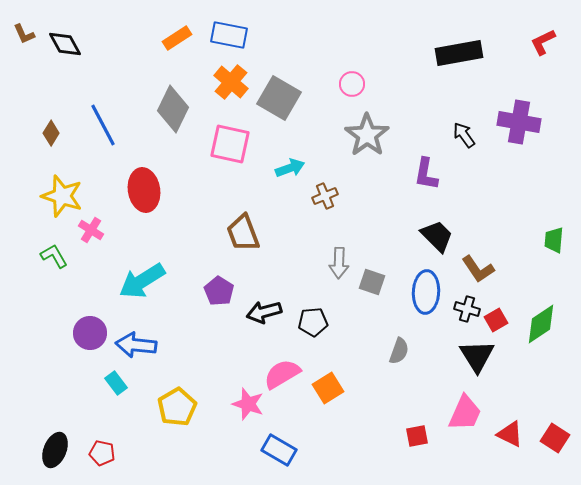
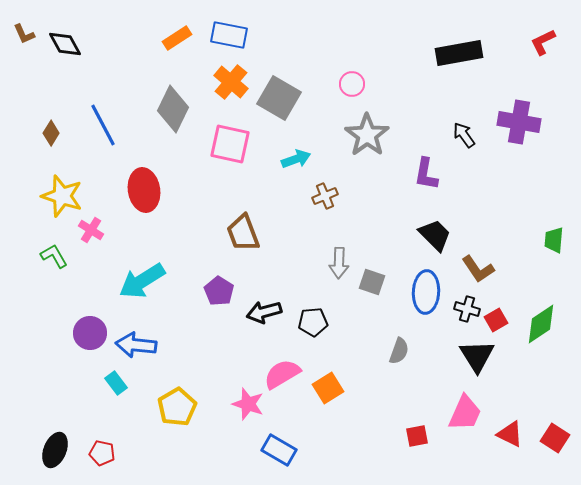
cyan arrow at (290, 168): moved 6 px right, 9 px up
black trapezoid at (437, 236): moved 2 px left, 1 px up
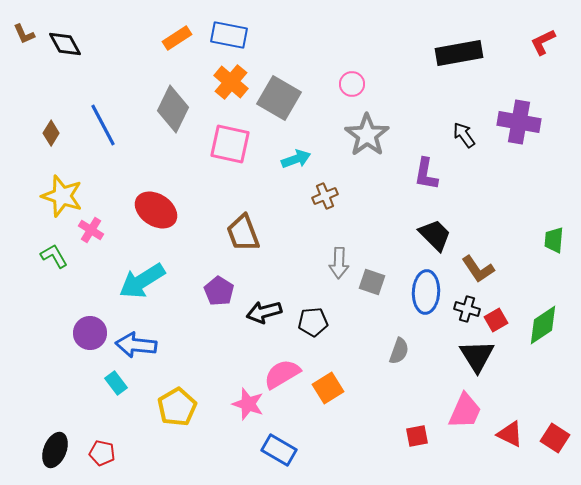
red ellipse at (144, 190): moved 12 px right, 20 px down; rotated 48 degrees counterclockwise
green diamond at (541, 324): moved 2 px right, 1 px down
pink trapezoid at (465, 413): moved 2 px up
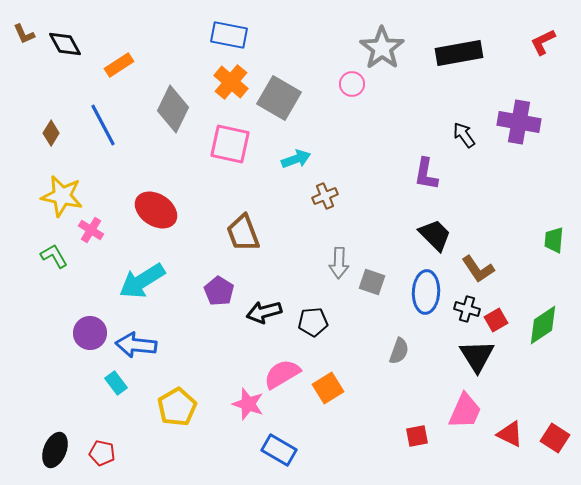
orange rectangle at (177, 38): moved 58 px left, 27 px down
gray star at (367, 135): moved 15 px right, 87 px up
yellow star at (62, 196): rotated 6 degrees counterclockwise
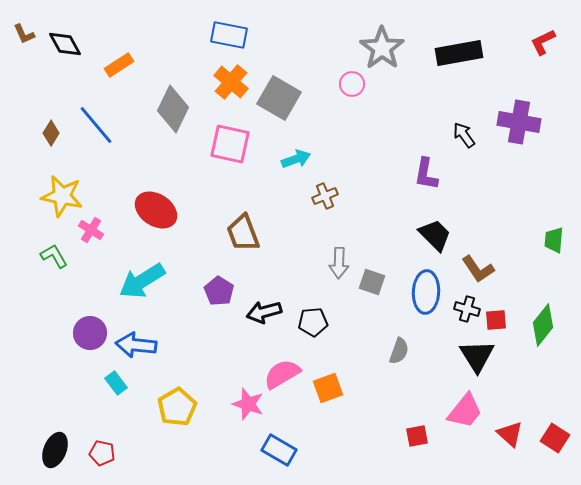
blue line at (103, 125): moved 7 px left; rotated 12 degrees counterclockwise
red square at (496, 320): rotated 25 degrees clockwise
green diamond at (543, 325): rotated 18 degrees counterclockwise
orange square at (328, 388): rotated 12 degrees clockwise
pink trapezoid at (465, 411): rotated 15 degrees clockwise
red triangle at (510, 434): rotated 16 degrees clockwise
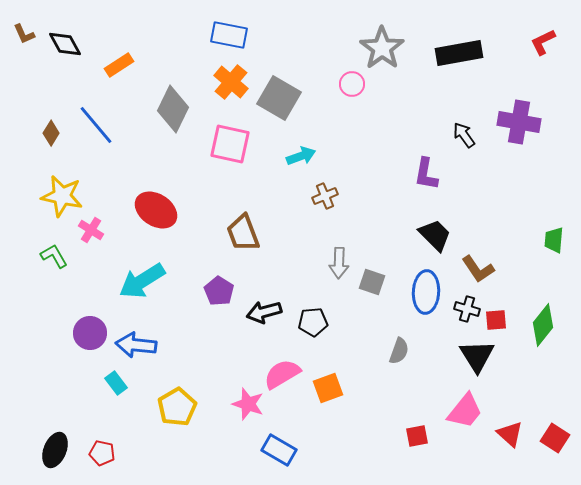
cyan arrow at (296, 159): moved 5 px right, 3 px up
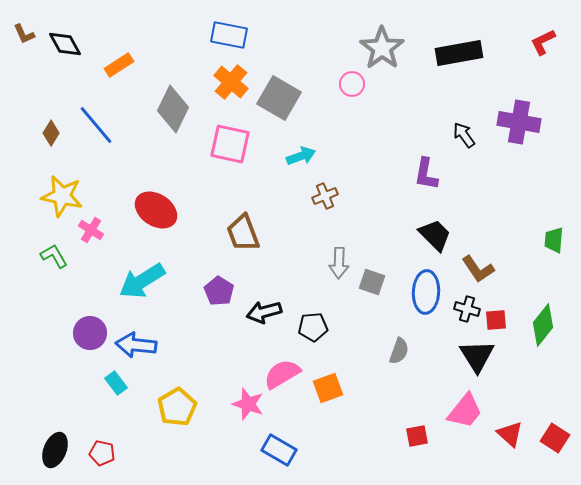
black pentagon at (313, 322): moved 5 px down
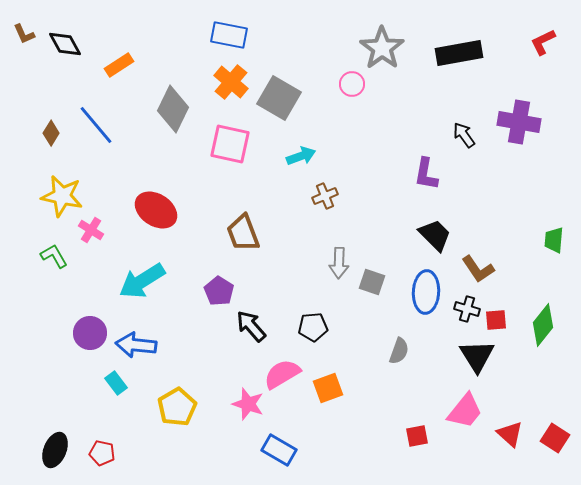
black arrow at (264, 312): moved 13 px left, 14 px down; rotated 64 degrees clockwise
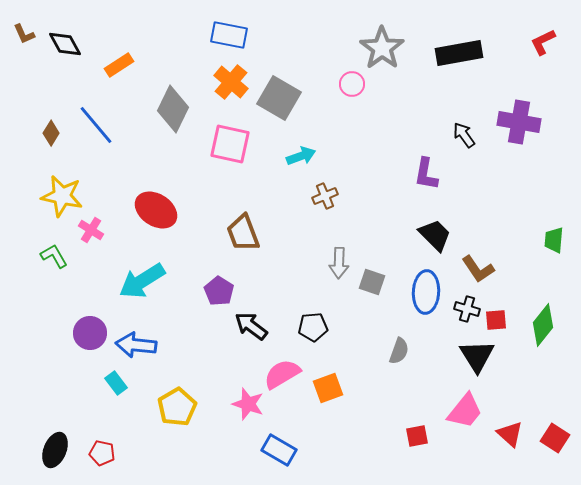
black arrow at (251, 326): rotated 12 degrees counterclockwise
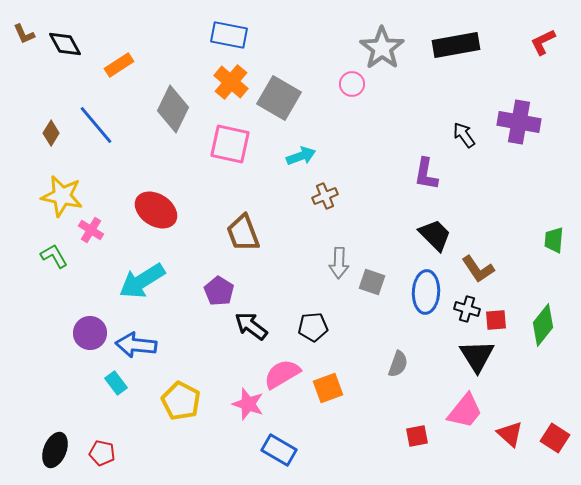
black rectangle at (459, 53): moved 3 px left, 8 px up
gray semicircle at (399, 351): moved 1 px left, 13 px down
yellow pentagon at (177, 407): moved 4 px right, 6 px up; rotated 15 degrees counterclockwise
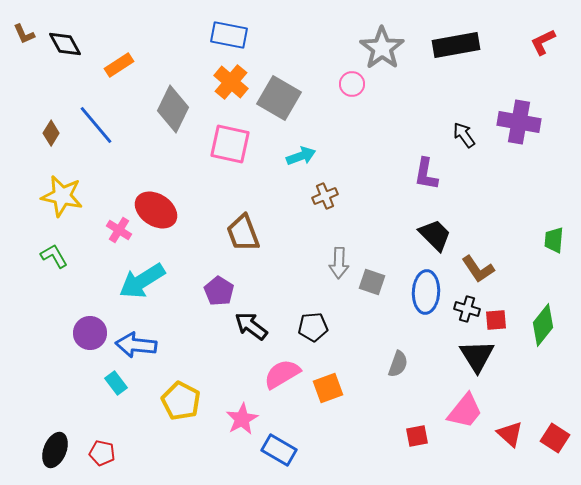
pink cross at (91, 230): moved 28 px right
pink star at (248, 404): moved 6 px left, 15 px down; rotated 24 degrees clockwise
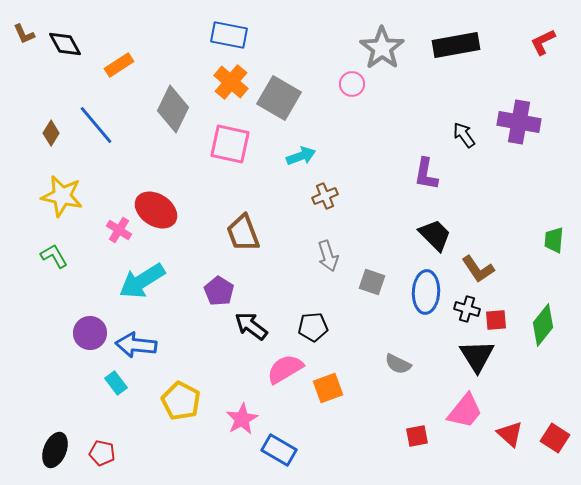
gray arrow at (339, 263): moved 11 px left, 7 px up; rotated 20 degrees counterclockwise
gray semicircle at (398, 364): rotated 96 degrees clockwise
pink semicircle at (282, 374): moved 3 px right, 5 px up
